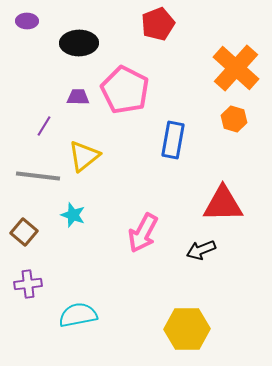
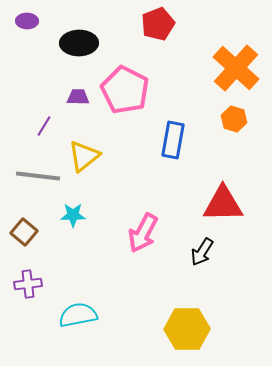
cyan star: rotated 20 degrees counterclockwise
black arrow: moved 1 px right, 2 px down; rotated 36 degrees counterclockwise
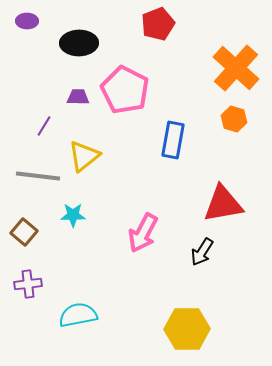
red triangle: rotated 9 degrees counterclockwise
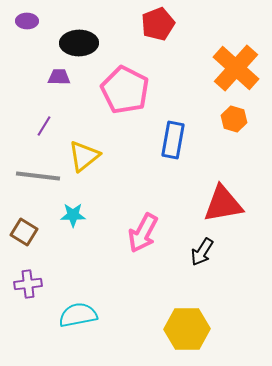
purple trapezoid: moved 19 px left, 20 px up
brown square: rotated 8 degrees counterclockwise
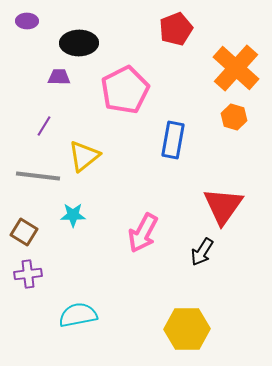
red pentagon: moved 18 px right, 5 px down
pink pentagon: rotated 18 degrees clockwise
orange hexagon: moved 2 px up
red triangle: moved 2 px down; rotated 45 degrees counterclockwise
purple cross: moved 10 px up
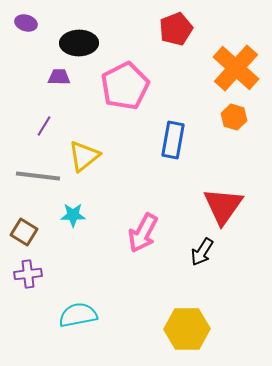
purple ellipse: moved 1 px left, 2 px down; rotated 15 degrees clockwise
pink pentagon: moved 4 px up
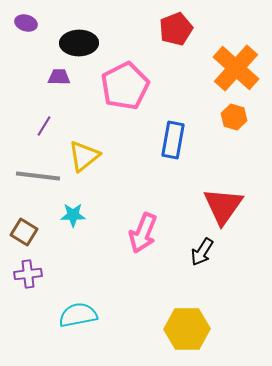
pink arrow: rotated 6 degrees counterclockwise
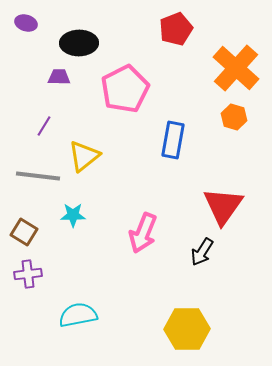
pink pentagon: moved 3 px down
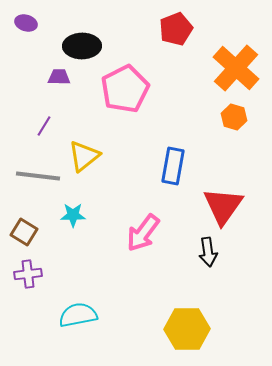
black ellipse: moved 3 px right, 3 px down
blue rectangle: moved 26 px down
pink arrow: rotated 15 degrees clockwise
black arrow: moved 6 px right; rotated 40 degrees counterclockwise
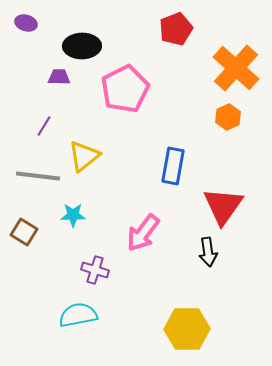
orange hexagon: moved 6 px left; rotated 20 degrees clockwise
purple cross: moved 67 px right, 4 px up; rotated 24 degrees clockwise
